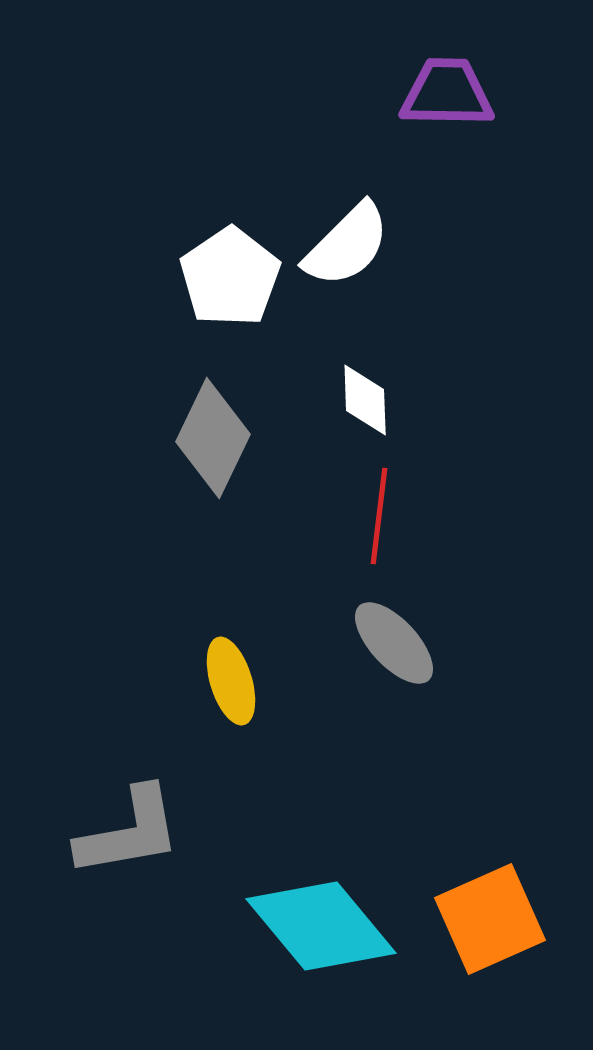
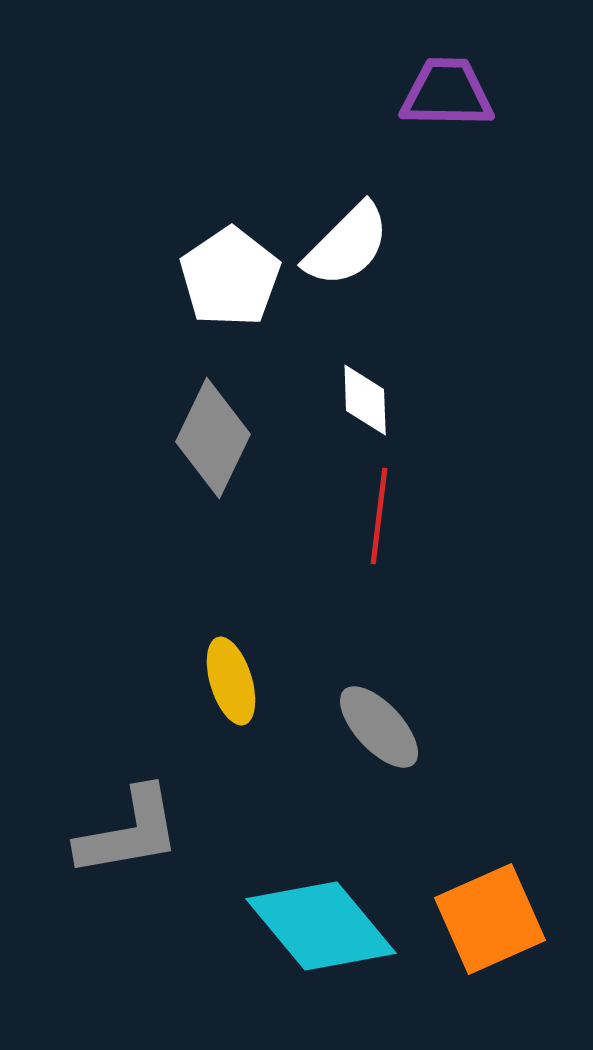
gray ellipse: moved 15 px left, 84 px down
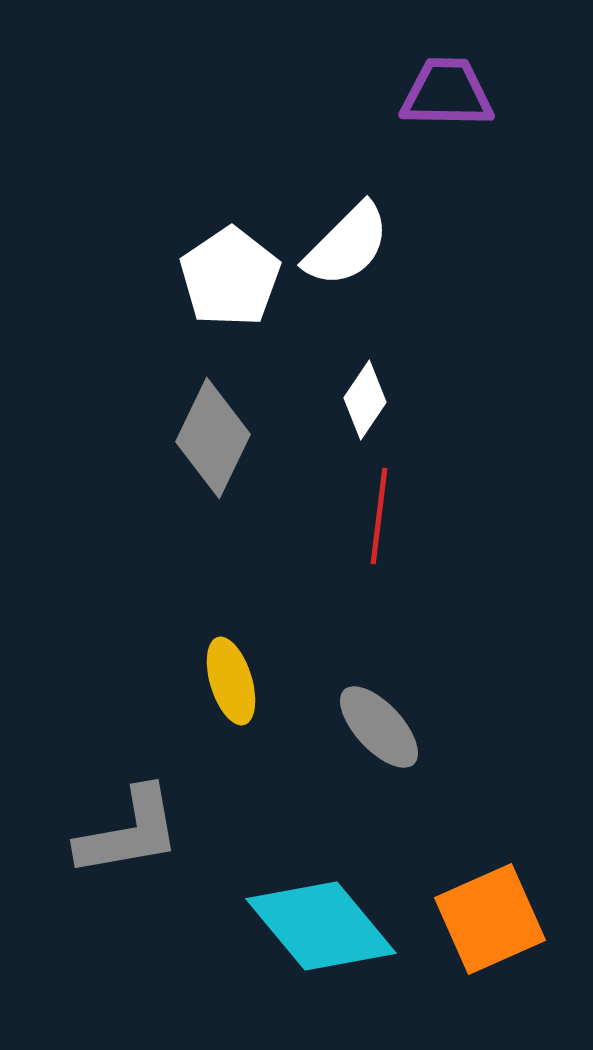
white diamond: rotated 36 degrees clockwise
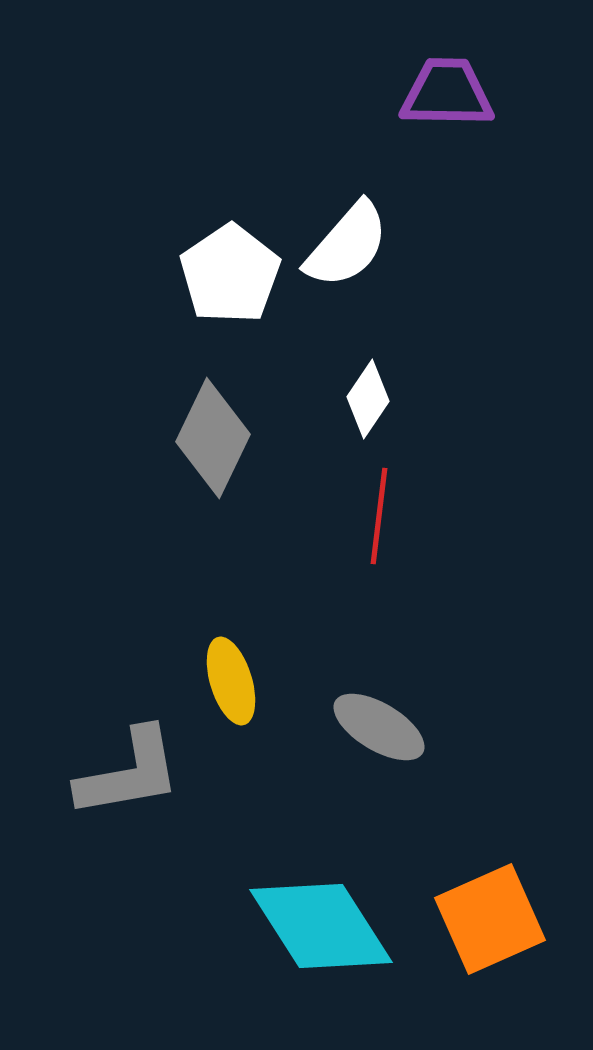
white semicircle: rotated 4 degrees counterclockwise
white pentagon: moved 3 px up
white diamond: moved 3 px right, 1 px up
gray ellipse: rotated 16 degrees counterclockwise
gray L-shape: moved 59 px up
cyan diamond: rotated 7 degrees clockwise
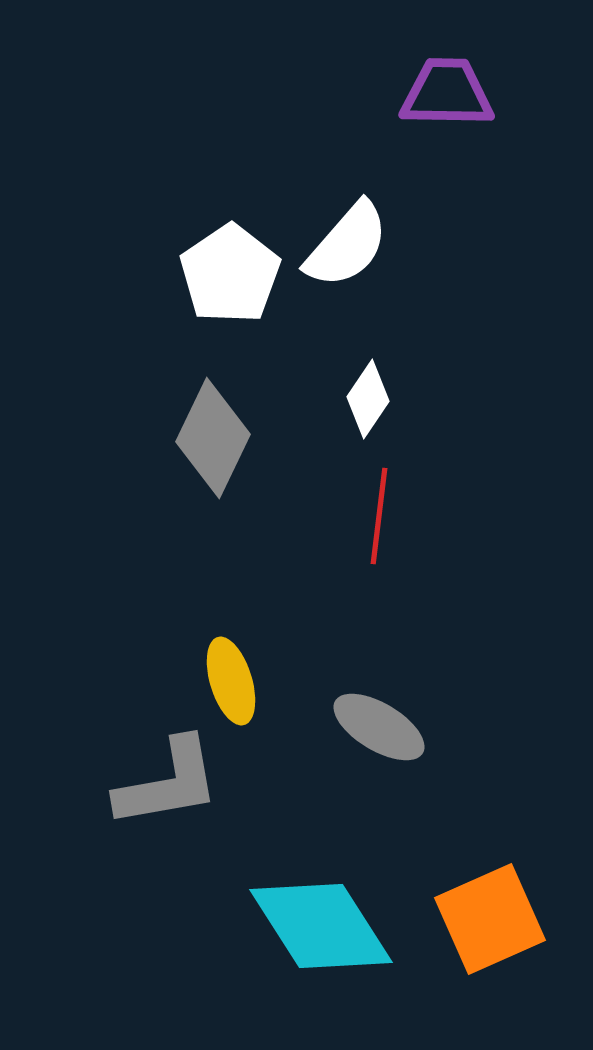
gray L-shape: moved 39 px right, 10 px down
